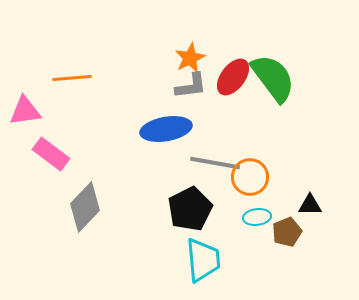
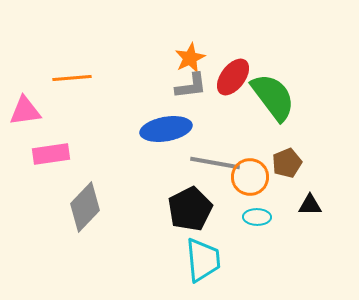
green semicircle: moved 19 px down
pink rectangle: rotated 45 degrees counterclockwise
cyan ellipse: rotated 8 degrees clockwise
brown pentagon: moved 69 px up
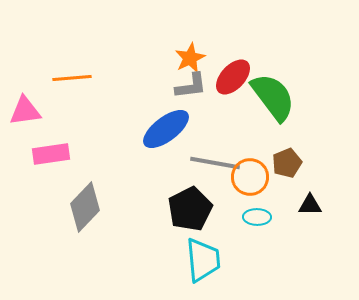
red ellipse: rotated 6 degrees clockwise
blue ellipse: rotated 27 degrees counterclockwise
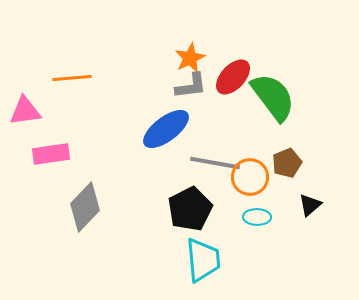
black triangle: rotated 40 degrees counterclockwise
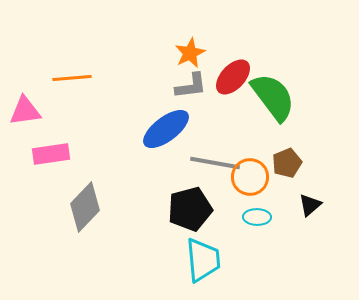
orange star: moved 5 px up
black pentagon: rotated 12 degrees clockwise
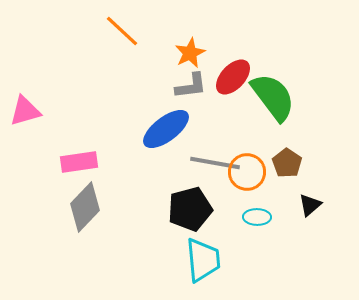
orange line: moved 50 px right, 47 px up; rotated 48 degrees clockwise
pink triangle: rotated 8 degrees counterclockwise
pink rectangle: moved 28 px right, 8 px down
brown pentagon: rotated 16 degrees counterclockwise
orange circle: moved 3 px left, 5 px up
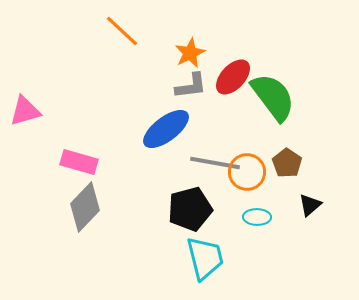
pink rectangle: rotated 24 degrees clockwise
cyan trapezoid: moved 2 px right, 2 px up; rotated 9 degrees counterclockwise
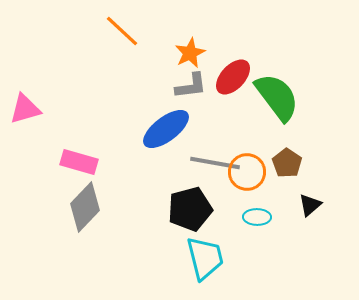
green semicircle: moved 4 px right
pink triangle: moved 2 px up
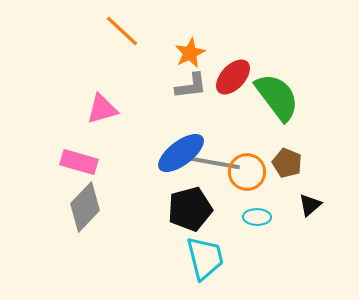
pink triangle: moved 77 px right
blue ellipse: moved 15 px right, 24 px down
brown pentagon: rotated 12 degrees counterclockwise
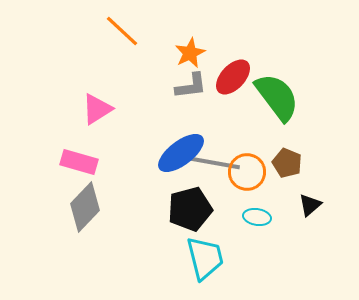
pink triangle: moved 5 px left; rotated 16 degrees counterclockwise
cyan ellipse: rotated 8 degrees clockwise
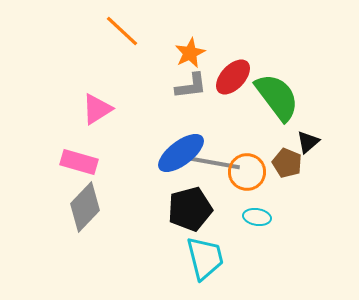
black triangle: moved 2 px left, 63 px up
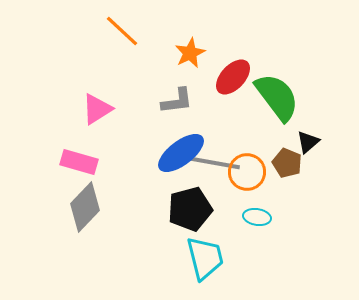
gray L-shape: moved 14 px left, 15 px down
